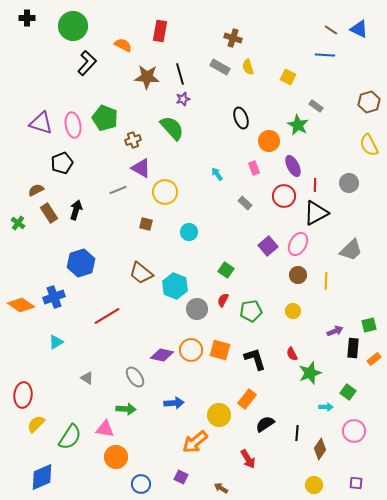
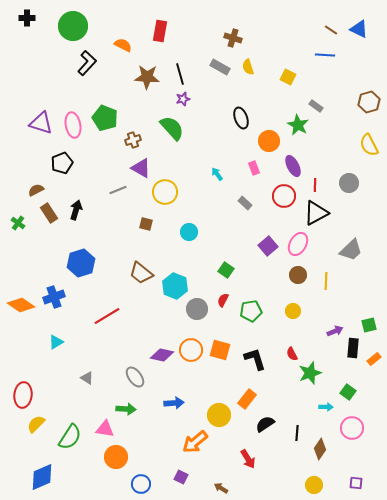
pink circle at (354, 431): moved 2 px left, 3 px up
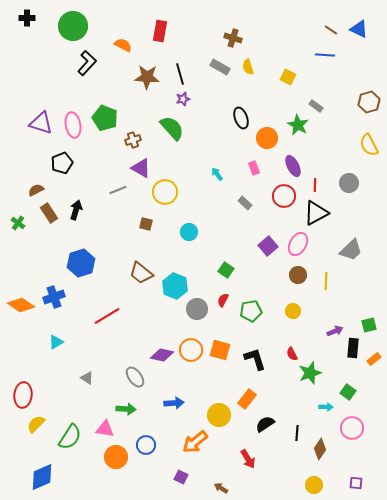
orange circle at (269, 141): moved 2 px left, 3 px up
blue circle at (141, 484): moved 5 px right, 39 px up
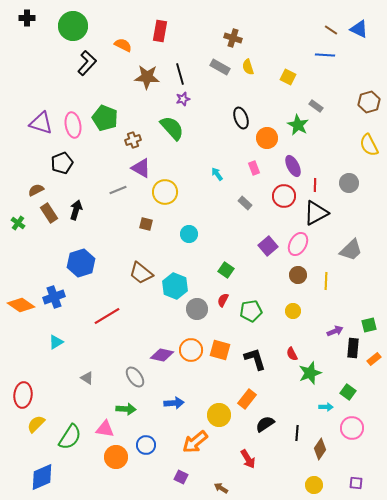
cyan circle at (189, 232): moved 2 px down
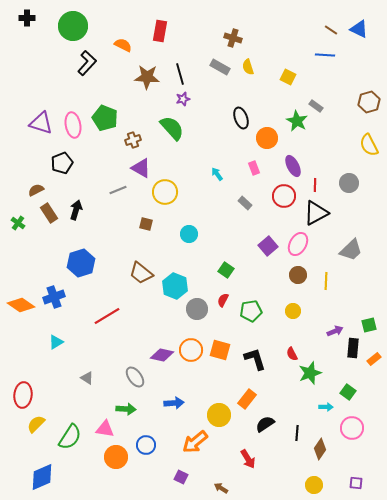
green star at (298, 125): moved 1 px left, 4 px up
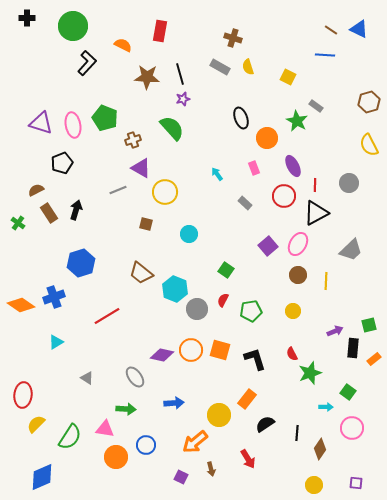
cyan hexagon at (175, 286): moved 3 px down
brown arrow at (221, 488): moved 10 px left, 19 px up; rotated 136 degrees counterclockwise
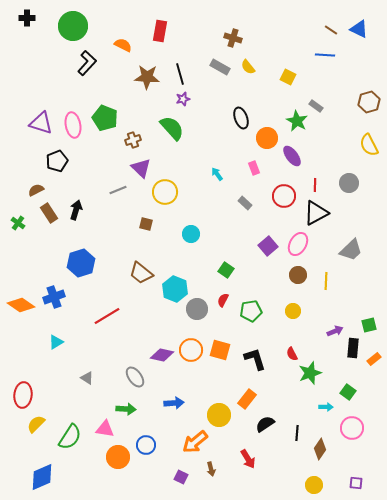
yellow semicircle at (248, 67): rotated 21 degrees counterclockwise
black pentagon at (62, 163): moved 5 px left, 2 px up
purple ellipse at (293, 166): moved 1 px left, 10 px up; rotated 10 degrees counterclockwise
purple triangle at (141, 168): rotated 15 degrees clockwise
cyan circle at (189, 234): moved 2 px right
orange circle at (116, 457): moved 2 px right
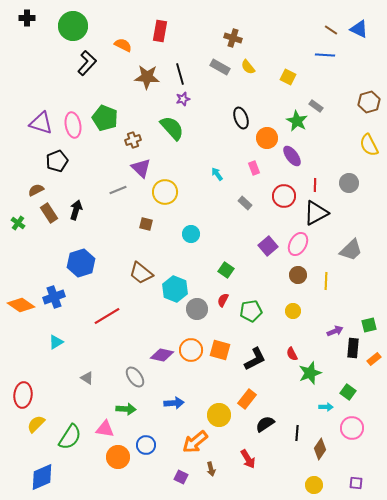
black L-shape at (255, 359): rotated 80 degrees clockwise
